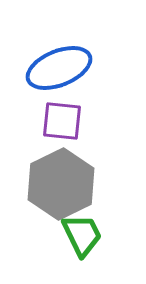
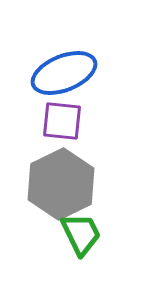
blue ellipse: moved 5 px right, 5 px down
green trapezoid: moved 1 px left, 1 px up
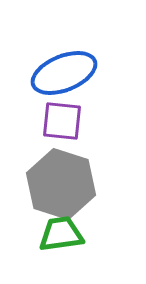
gray hexagon: rotated 16 degrees counterclockwise
green trapezoid: moved 20 px left; rotated 72 degrees counterclockwise
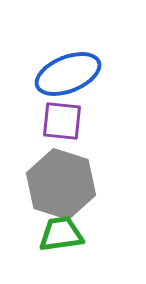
blue ellipse: moved 4 px right, 1 px down
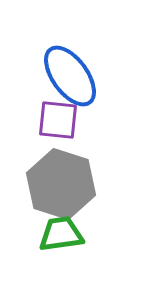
blue ellipse: moved 2 px right, 2 px down; rotated 76 degrees clockwise
purple square: moved 4 px left, 1 px up
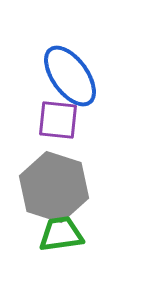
gray hexagon: moved 7 px left, 3 px down
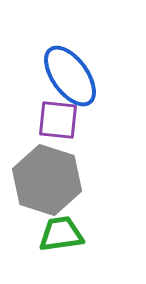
gray hexagon: moved 7 px left, 7 px up
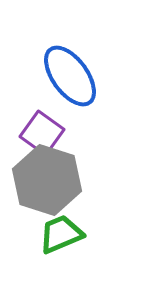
purple square: moved 16 px left, 13 px down; rotated 30 degrees clockwise
green trapezoid: rotated 15 degrees counterclockwise
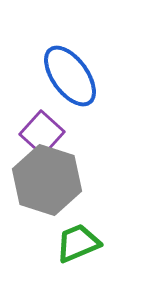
purple square: rotated 6 degrees clockwise
green trapezoid: moved 17 px right, 9 px down
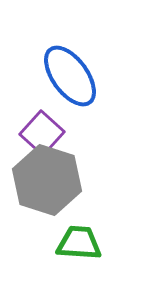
green trapezoid: moved 1 px right; rotated 27 degrees clockwise
